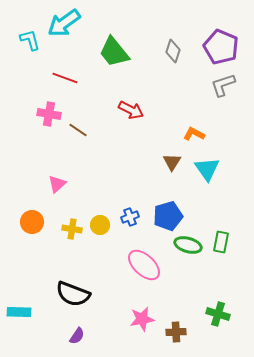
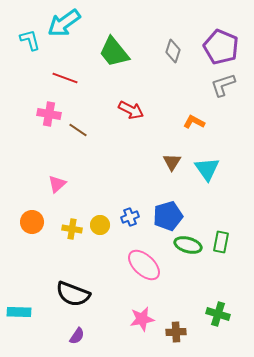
orange L-shape: moved 12 px up
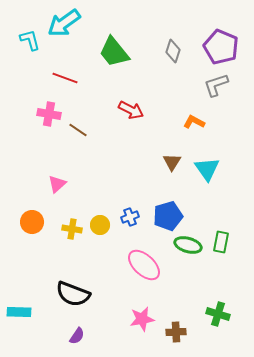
gray L-shape: moved 7 px left
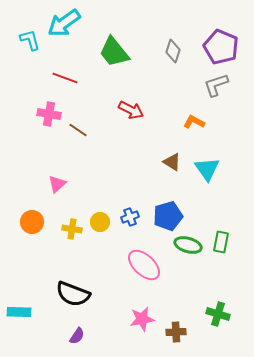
brown triangle: rotated 30 degrees counterclockwise
yellow circle: moved 3 px up
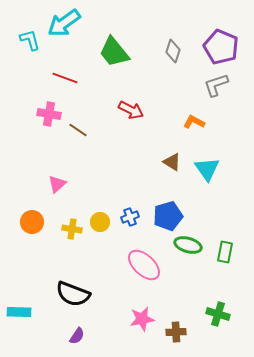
green rectangle: moved 4 px right, 10 px down
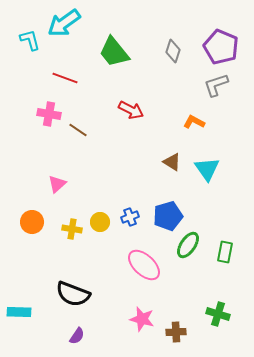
green ellipse: rotated 72 degrees counterclockwise
pink star: rotated 25 degrees clockwise
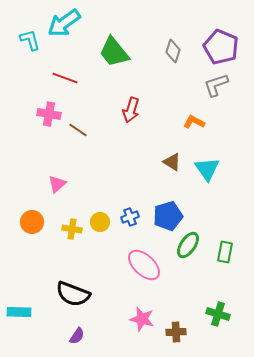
red arrow: rotated 80 degrees clockwise
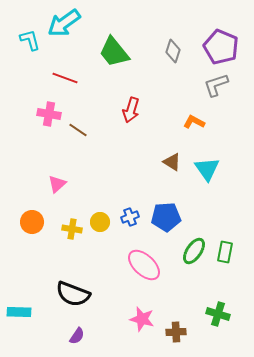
blue pentagon: moved 2 px left, 1 px down; rotated 12 degrees clockwise
green ellipse: moved 6 px right, 6 px down
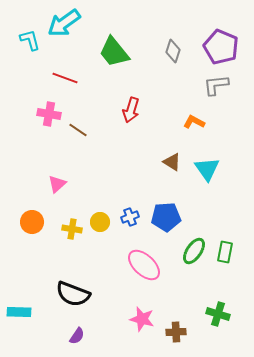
gray L-shape: rotated 12 degrees clockwise
